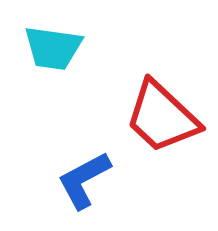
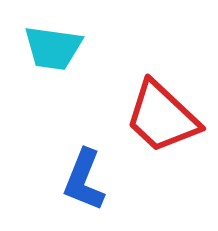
blue L-shape: rotated 40 degrees counterclockwise
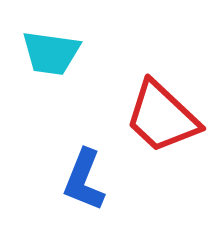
cyan trapezoid: moved 2 px left, 5 px down
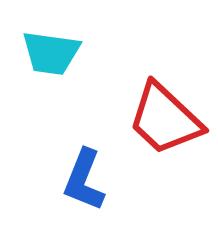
red trapezoid: moved 3 px right, 2 px down
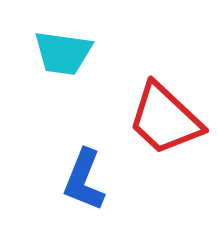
cyan trapezoid: moved 12 px right
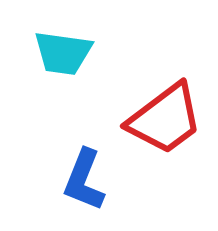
red trapezoid: rotated 80 degrees counterclockwise
